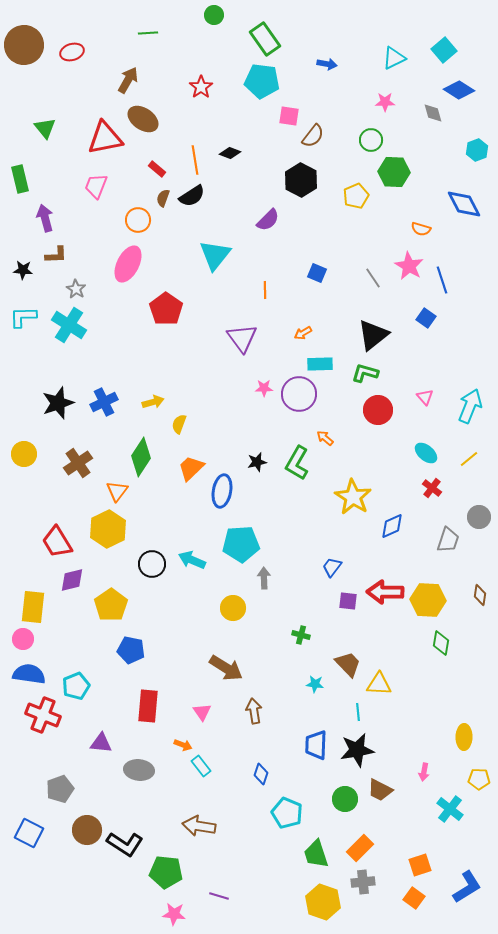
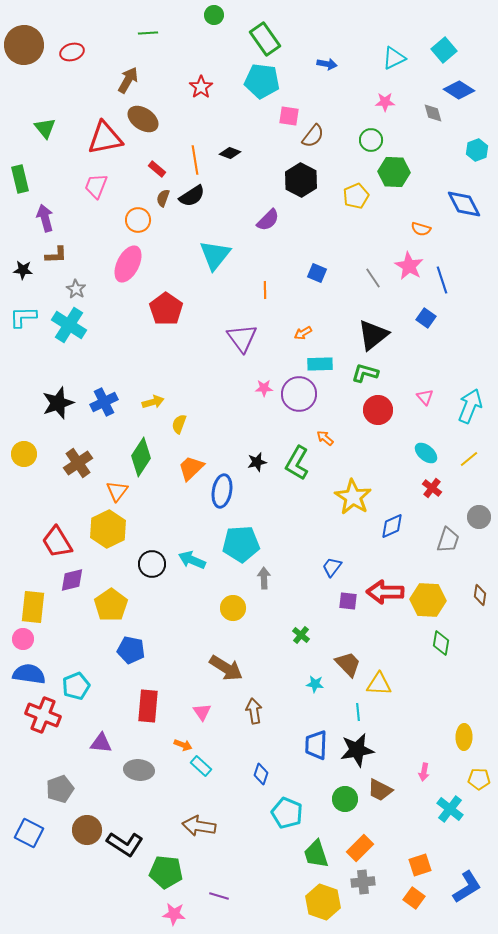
green cross at (301, 635): rotated 24 degrees clockwise
cyan rectangle at (201, 766): rotated 10 degrees counterclockwise
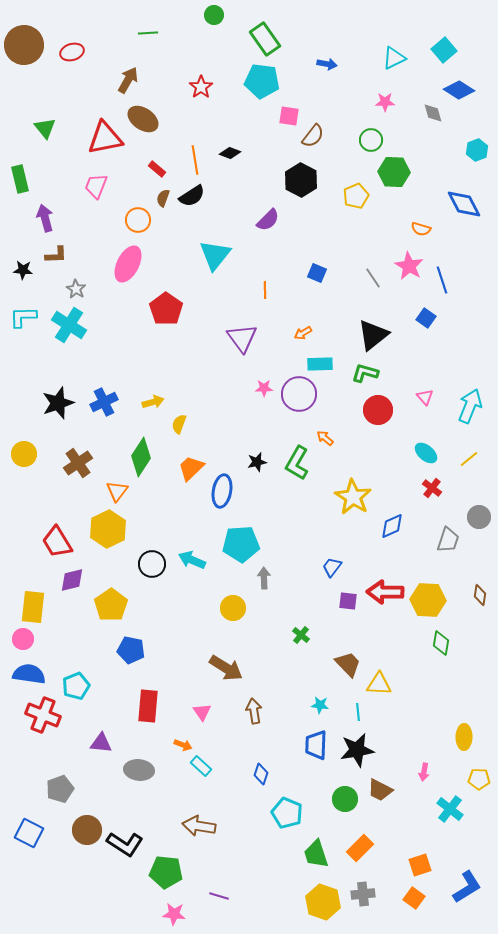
cyan star at (315, 684): moved 5 px right, 21 px down
gray cross at (363, 882): moved 12 px down
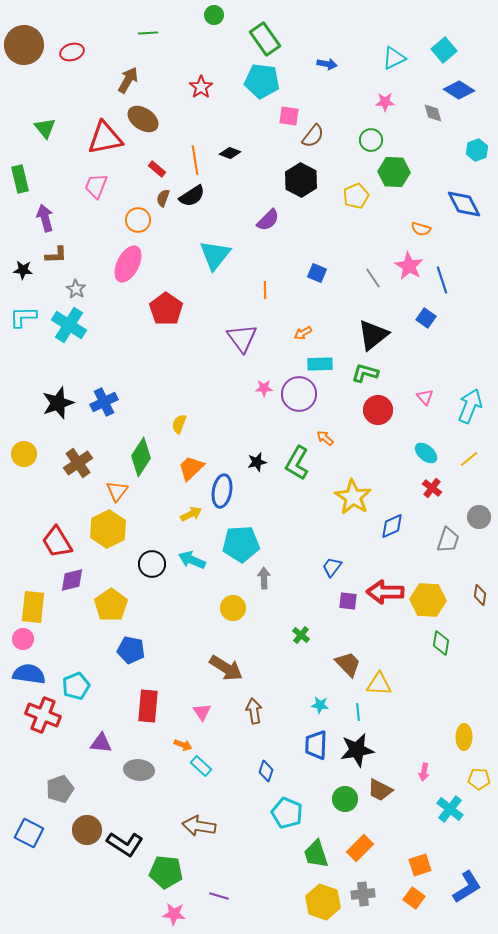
yellow arrow at (153, 402): moved 38 px right, 112 px down; rotated 10 degrees counterclockwise
blue diamond at (261, 774): moved 5 px right, 3 px up
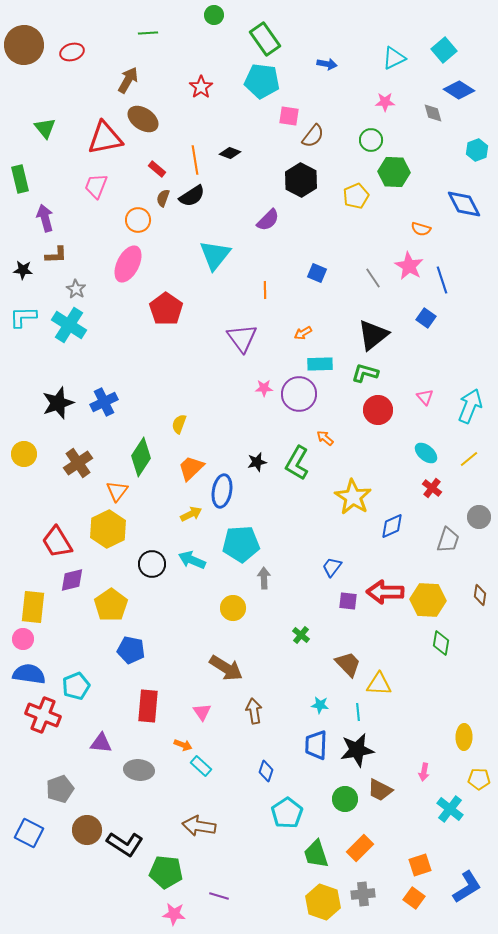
cyan pentagon at (287, 813): rotated 16 degrees clockwise
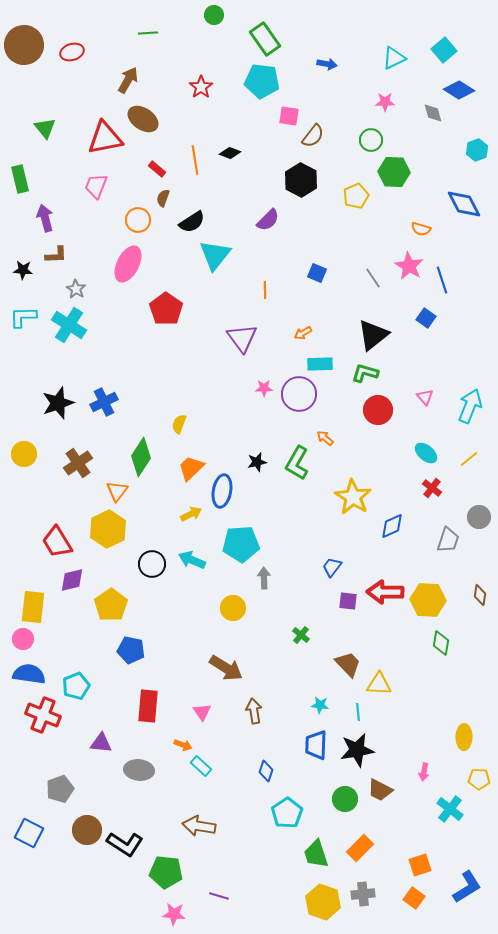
black semicircle at (192, 196): moved 26 px down
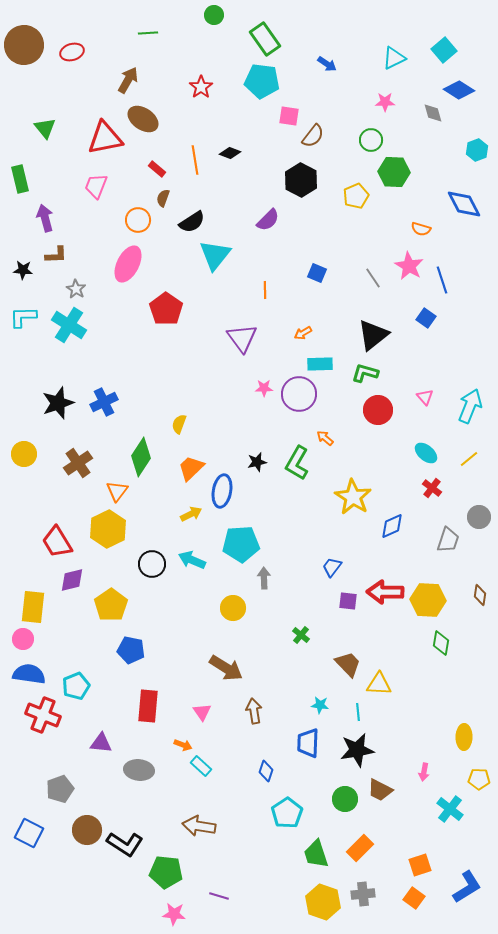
blue arrow at (327, 64): rotated 24 degrees clockwise
blue trapezoid at (316, 745): moved 8 px left, 2 px up
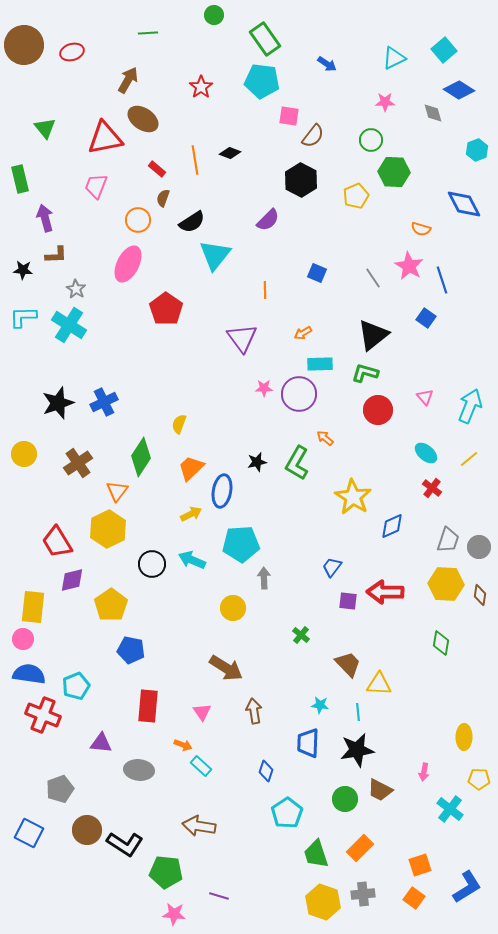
gray circle at (479, 517): moved 30 px down
yellow hexagon at (428, 600): moved 18 px right, 16 px up
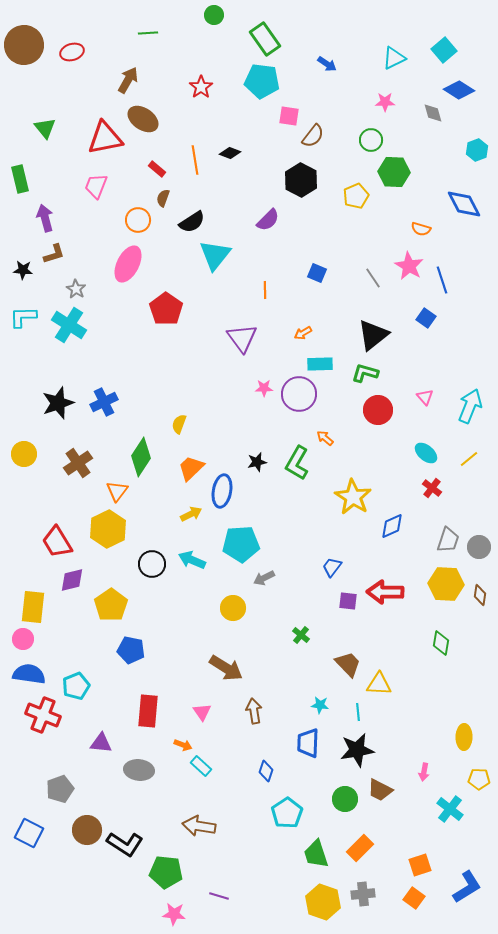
brown L-shape at (56, 255): moved 2 px left, 1 px up; rotated 15 degrees counterclockwise
gray arrow at (264, 578): rotated 115 degrees counterclockwise
red rectangle at (148, 706): moved 5 px down
